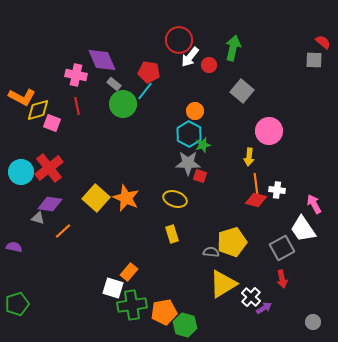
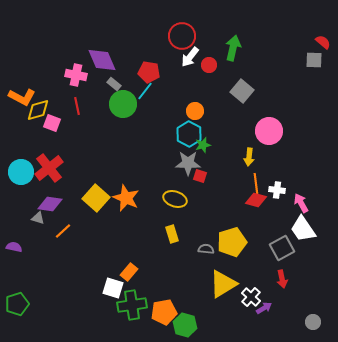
red circle at (179, 40): moved 3 px right, 4 px up
pink arrow at (314, 204): moved 13 px left, 1 px up
gray semicircle at (211, 252): moved 5 px left, 3 px up
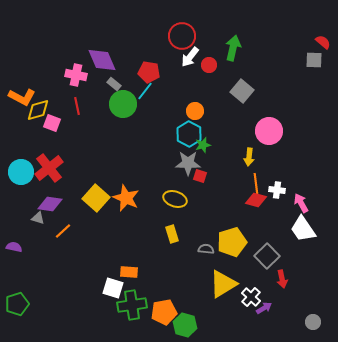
gray square at (282, 248): moved 15 px left, 8 px down; rotated 15 degrees counterclockwise
orange rectangle at (129, 272): rotated 54 degrees clockwise
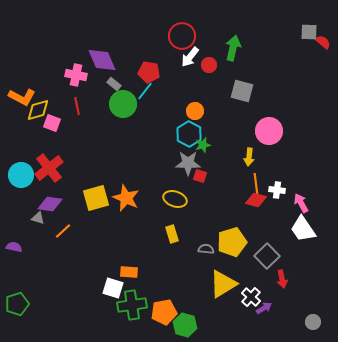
gray square at (314, 60): moved 5 px left, 28 px up
gray square at (242, 91): rotated 25 degrees counterclockwise
cyan circle at (21, 172): moved 3 px down
yellow square at (96, 198): rotated 32 degrees clockwise
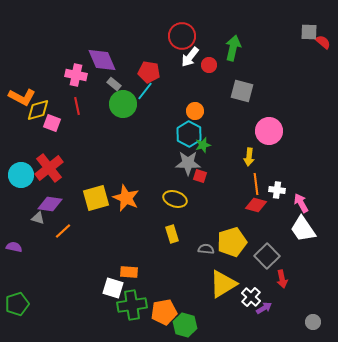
red diamond at (256, 200): moved 5 px down
